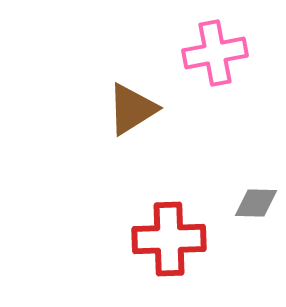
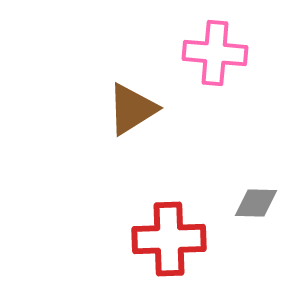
pink cross: rotated 16 degrees clockwise
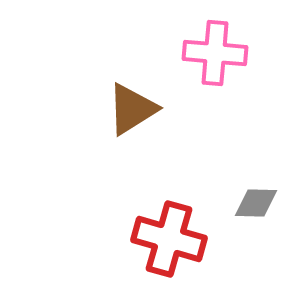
red cross: rotated 18 degrees clockwise
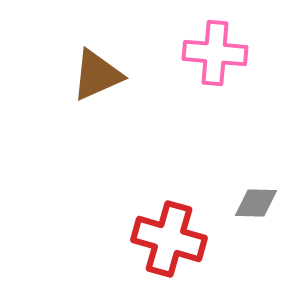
brown triangle: moved 35 px left, 34 px up; rotated 8 degrees clockwise
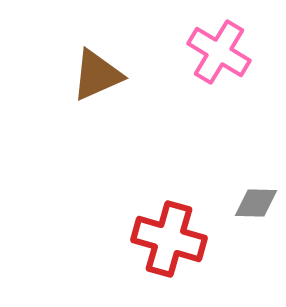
pink cross: moved 4 px right, 1 px up; rotated 26 degrees clockwise
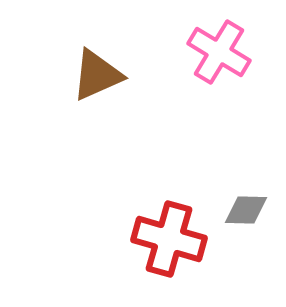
gray diamond: moved 10 px left, 7 px down
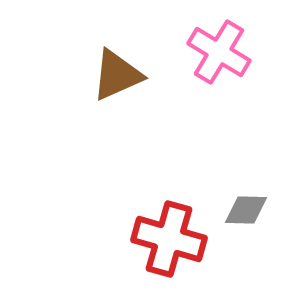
brown triangle: moved 20 px right
